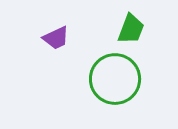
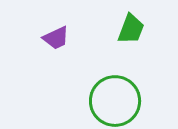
green circle: moved 22 px down
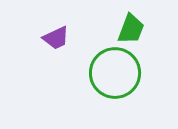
green circle: moved 28 px up
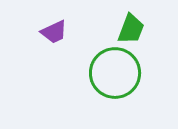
purple trapezoid: moved 2 px left, 6 px up
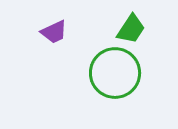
green trapezoid: rotated 12 degrees clockwise
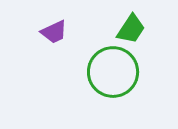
green circle: moved 2 px left, 1 px up
